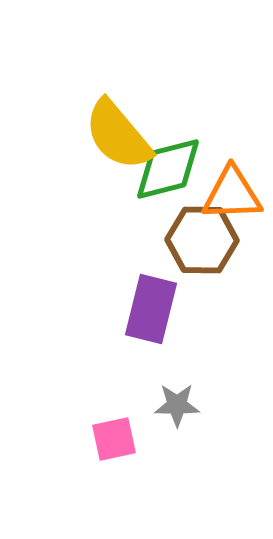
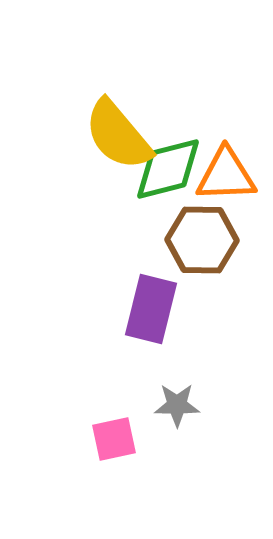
orange triangle: moved 6 px left, 19 px up
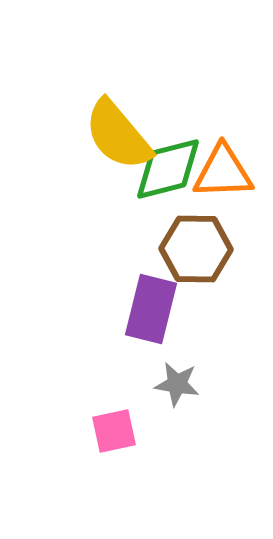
orange triangle: moved 3 px left, 3 px up
brown hexagon: moved 6 px left, 9 px down
gray star: moved 21 px up; rotated 9 degrees clockwise
pink square: moved 8 px up
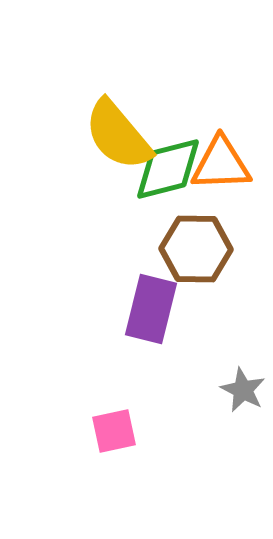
orange triangle: moved 2 px left, 8 px up
gray star: moved 66 px right, 6 px down; rotated 18 degrees clockwise
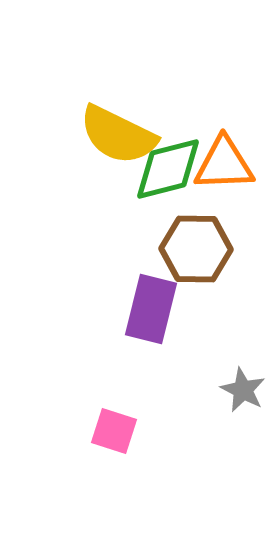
yellow semicircle: rotated 24 degrees counterclockwise
orange triangle: moved 3 px right
pink square: rotated 30 degrees clockwise
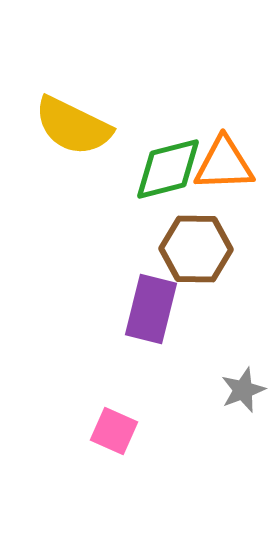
yellow semicircle: moved 45 px left, 9 px up
gray star: rotated 24 degrees clockwise
pink square: rotated 6 degrees clockwise
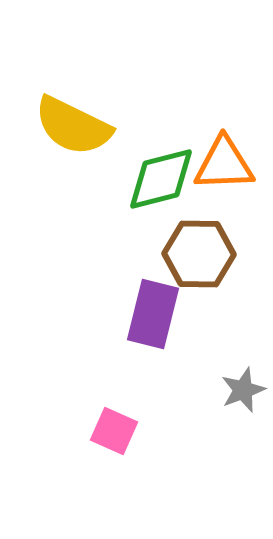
green diamond: moved 7 px left, 10 px down
brown hexagon: moved 3 px right, 5 px down
purple rectangle: moved 2 px right, 5 px down
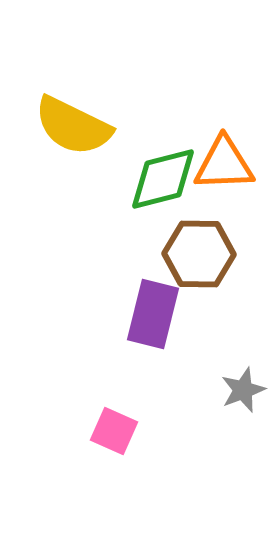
green diamond: moved 2 px right
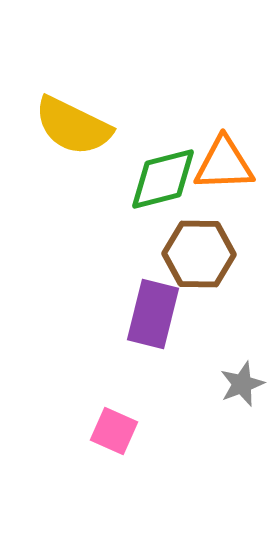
gray star: moved 1 px left, 6 px up
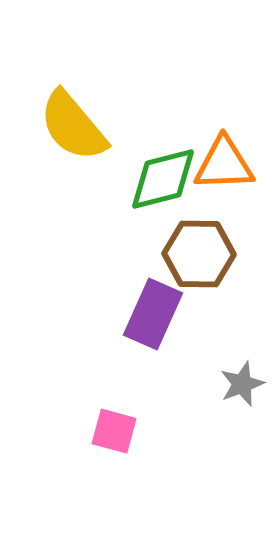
yellow semicircle: rotated 24 degrees clockwise
purple rectangle: rotated 10 degrees clockwise
pink square: rotated 9 degrees counterclockwise
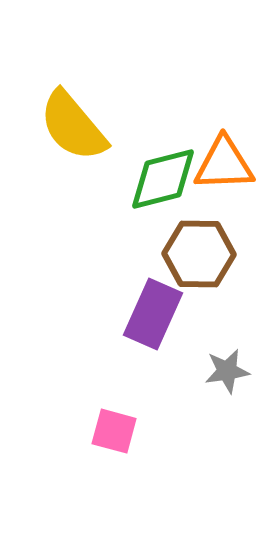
gray star: moved 15 px left, 13 px up; rotated 12 degrees clockwise
